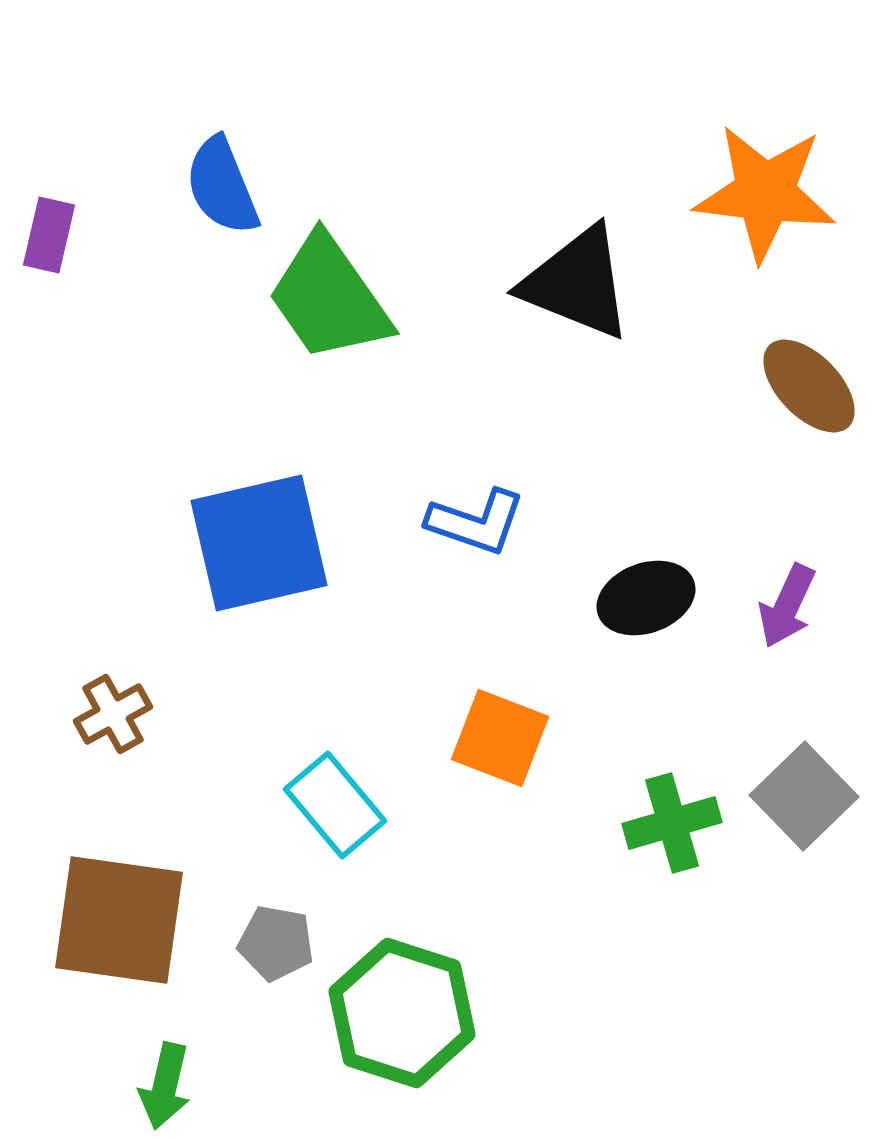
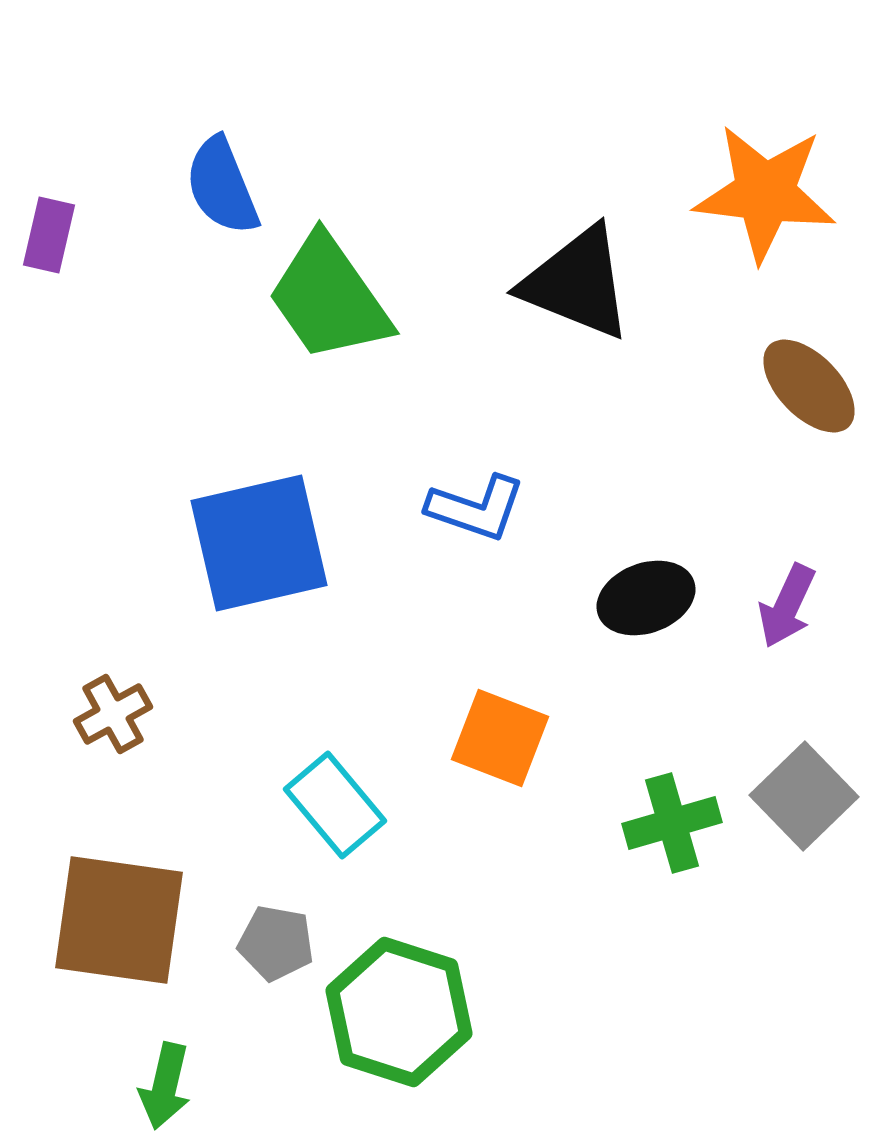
blue L-shape: moved 14 px up
green hexagon: moved 3 px left, 1 px up
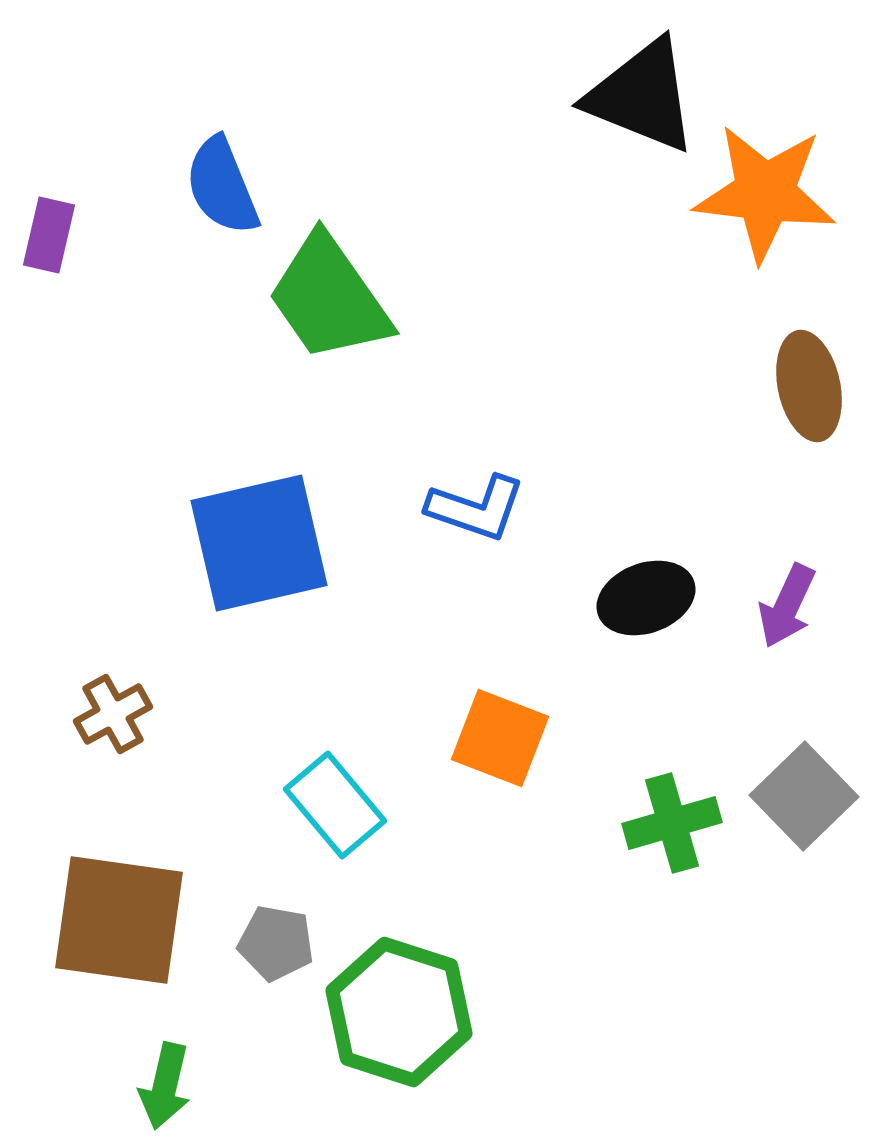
black triangle: moved 65 px right, 187 px up
brown ellipse: rotated 32 degrees clockwise
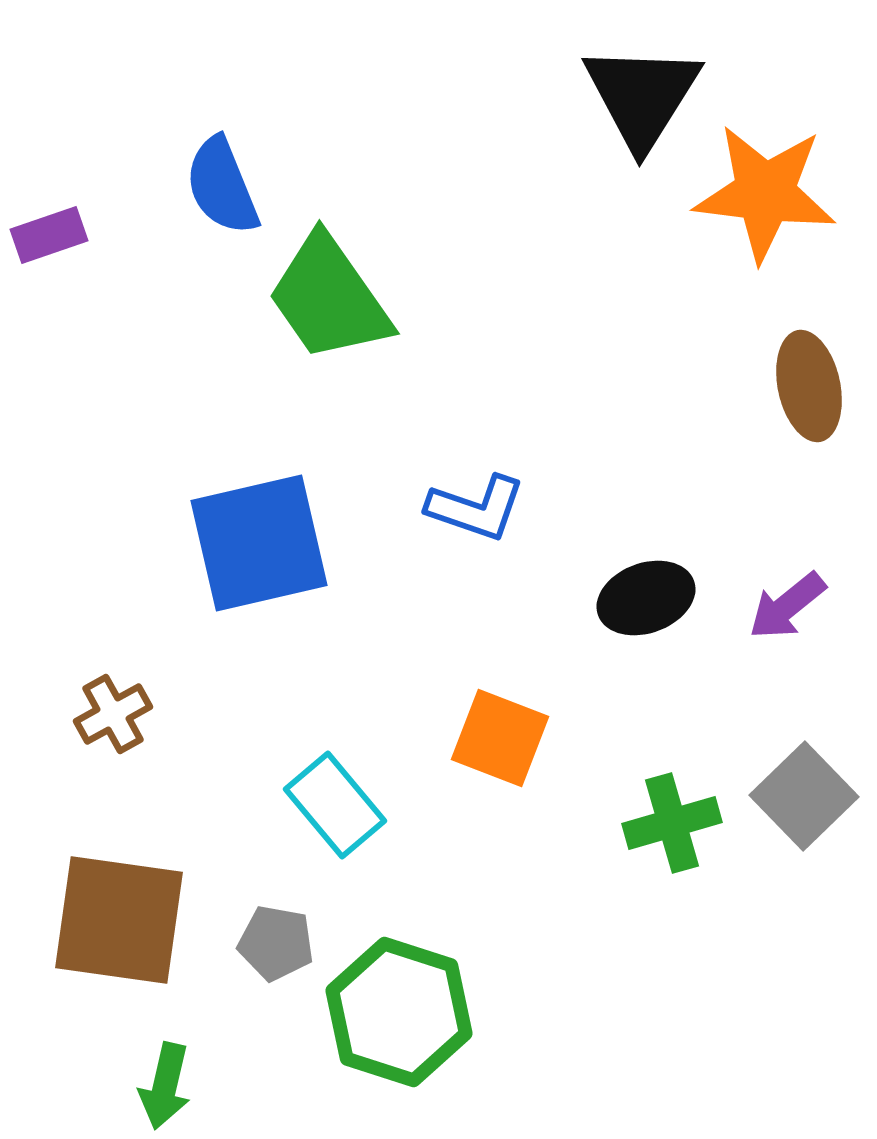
black triangle: rotated 40 degrees clockwise
purple rectangle: rotated 58 degrees clockwise
purple arrow: rotated 26 degrees clockwise
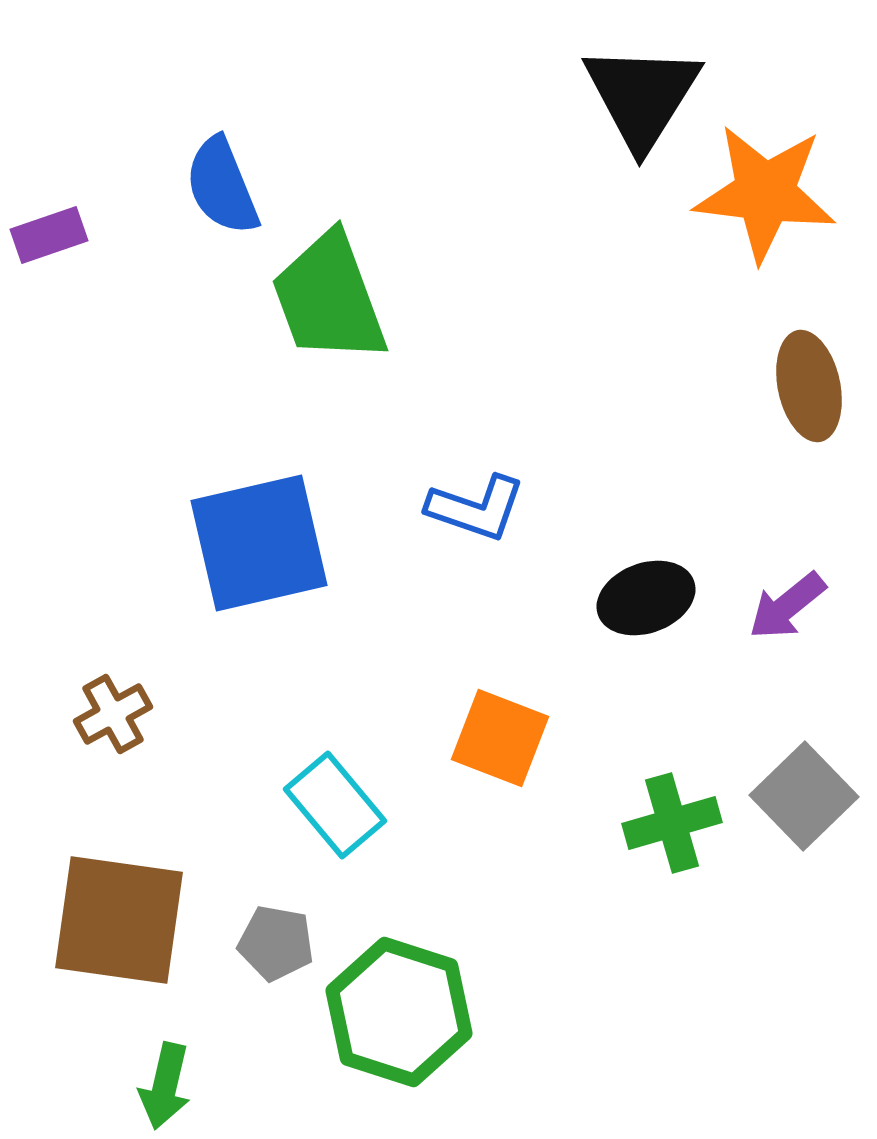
green trapezoid: rotated 15 degrees clockwise
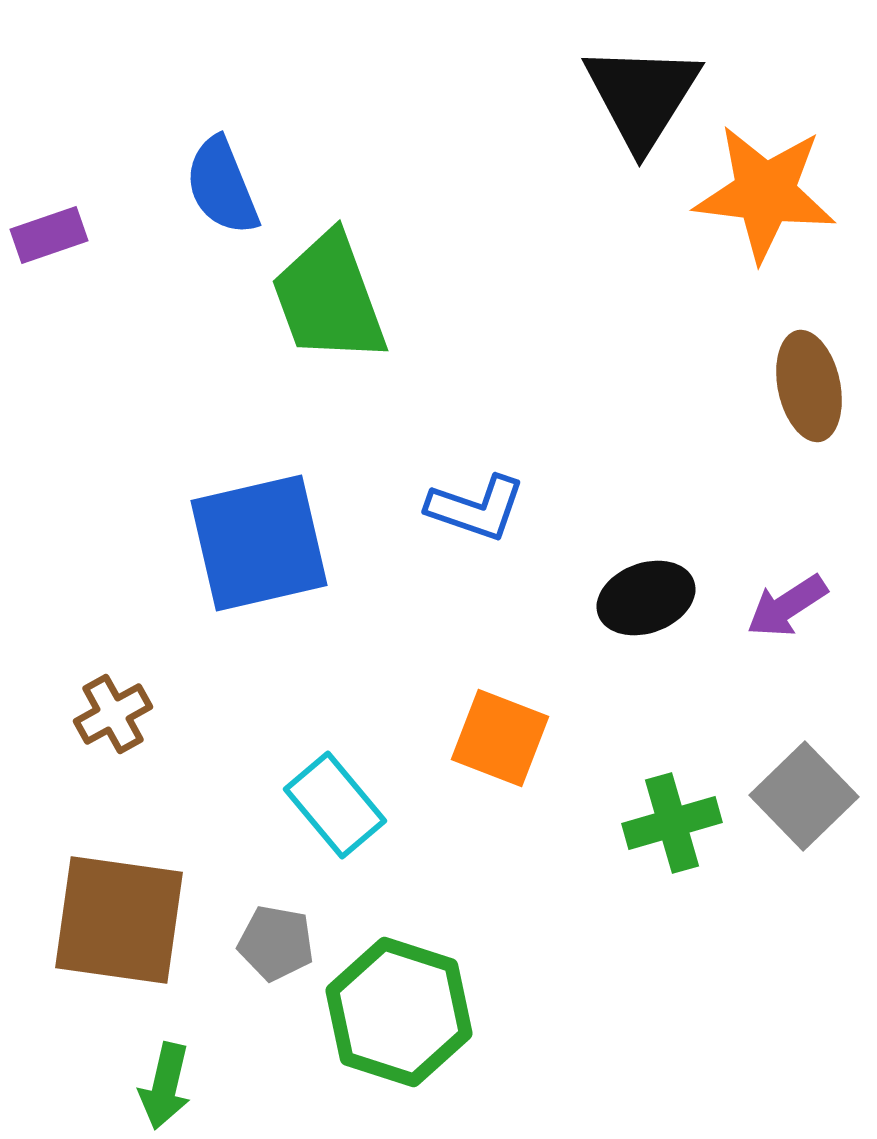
purple arrow: rotated 6 degrees clockwise
